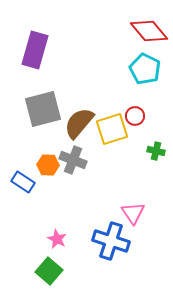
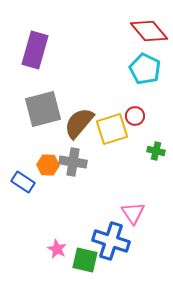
gray cross: moved 2 px down; rotated 12 degrees counterclockwise
pink star: moved 10 px down
green square: moved 36 px right, 11 px up; rotated 28 degrees counterclockwise
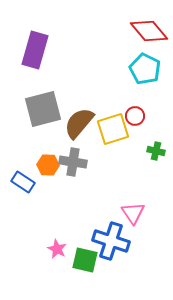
yellow square: moved 1 px right
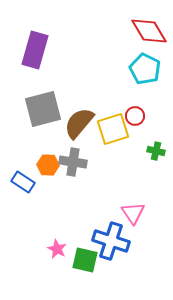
red diamond: rotated 9 degrees clockwise
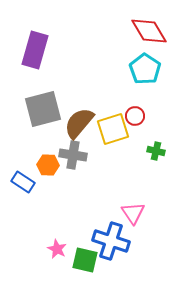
cyan pentagon: rotated 8 degrees clockwise
gray cross: moved 7 px up
